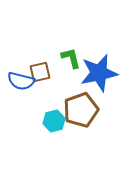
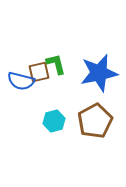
green L-shape: moved 15 px left, 6 px down
brown square: moved 1 px left
brown pentagon: moved 14 px right, 11 px down; rotated 8 degrees counterclockwise
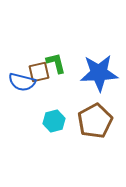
green L-shape: moved 1 px up
blue star: rotated 9 degrees clockwise
blue semicircle: moved 1 px right, 1 px down
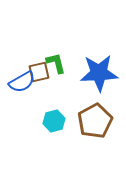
blue semicircle: rotated 44 degrees counterclockwise
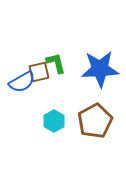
blue star: moved 1 px right, 4 px up
cyan hexagon: rotated 15 degrees counterclockwise
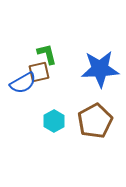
green L-shape: moved 9 px left, 9 px up
blue semicircle: moved 1 px right, 1 px down
